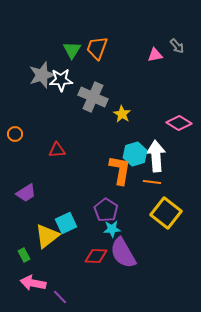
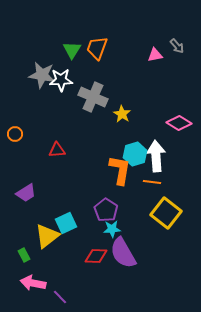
gray star: rotated 28 degrees clockwise
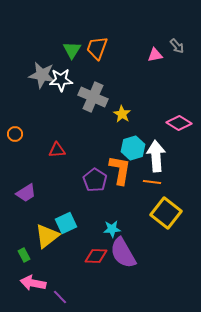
cyan hexagon: moved 2 px left, 6 px up
purple pentagon: moved 11 px left, 30 px up
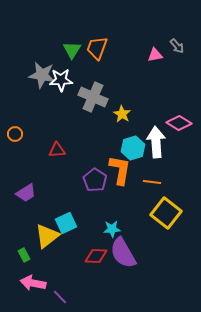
white arrow: moved 14 px up
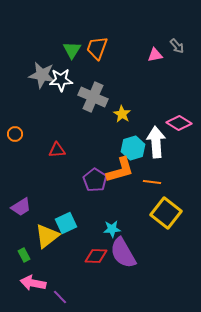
orange L-shape: rotated 64 degrees clockwise
purple trapezoid: moved 5 px left, 14 px down
